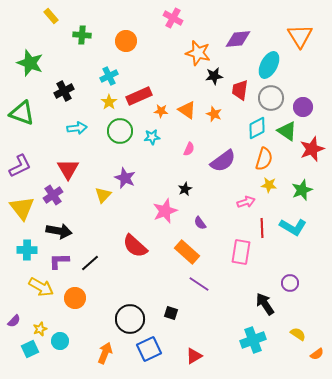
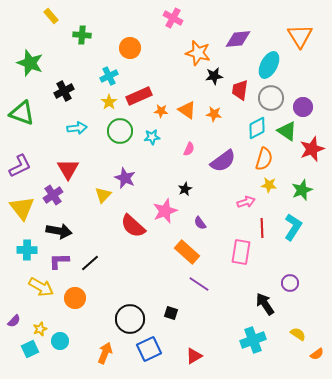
orange circle at (126, 41): moved 4 px right, 7 px down
orange star at (214, 114): rotated 14 degrees counterclockwise
cyan L-shape at (293, 227): rotated 88 degrees counterclockwise
red semicircle at (135, 246): moved 2 px left, 20 px up
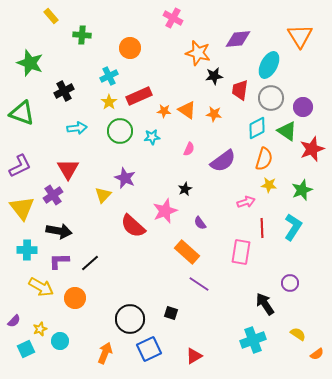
orange star at (161, 111): moved 3 px right
cyan square at (30, 349): moved 4 px left
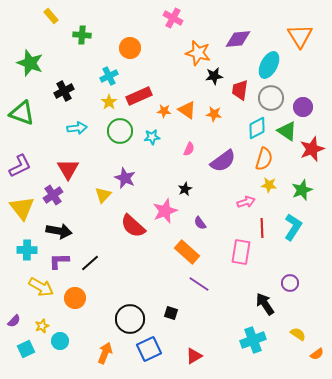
yellow star at (40, 329): moved 2 px right, 3 px up
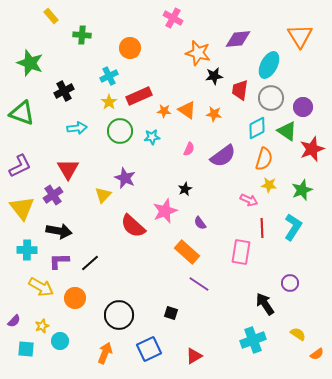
purple semicircle at (223, 161): moved 5 px up
pink arrow at (246, 202): moved 3 px right, 2 px up; rotated 42 degrees clockwise
black circle at (130, 319): moved 11 px left, 4 px up
cyan square at (26, 349): rotated 30 degrees clockwise
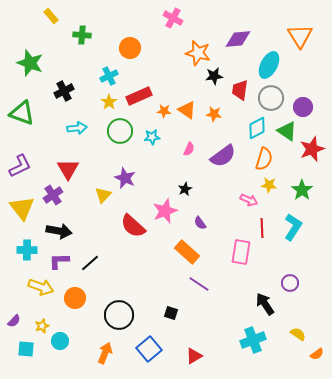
green star at (302, 190): rotated 15 degrees counterclockwise
yellow arrow at (41, 287): rotated 10 degrees counterclockwise
blue square at (149, 349): rotated 15 degrees counterclockwise
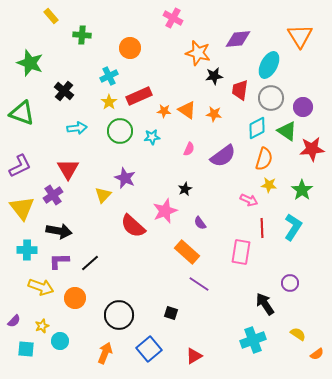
black cross at (64, 91): rotated 24 degrees counterclockwise
red star at (312, 149): rotated 15 degrees clockwise
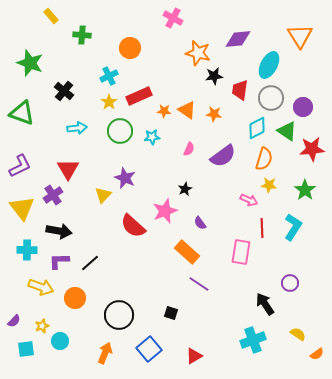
green star at (302, 190): moved 3 px right
cyan square at (26, 349): rotated 12 degrees counterclockwise
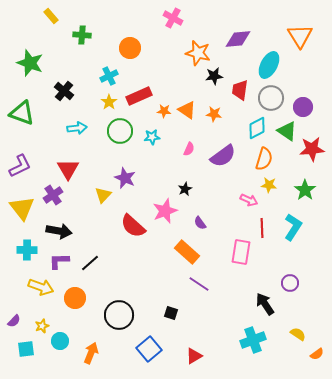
orange arrow at (105, 353): moved 14 px left
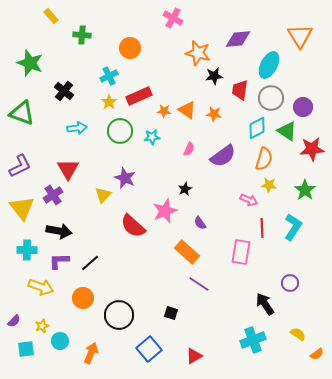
orange circle at (75, 298): moved 8 px right
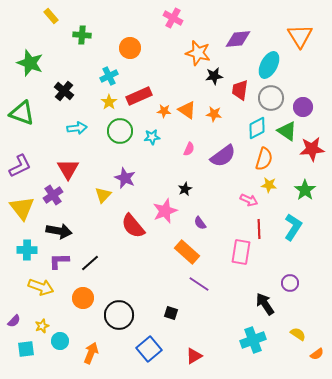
red semicircle at (133, 226): rotated 8 degrees clockwise
red line at (262, 228): moved 3 px left, 1 px down
